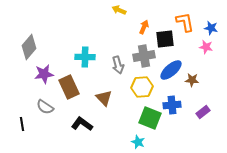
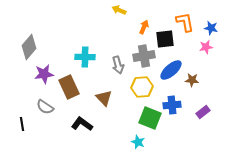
pink star: rotated 24 degrees counterclockwise
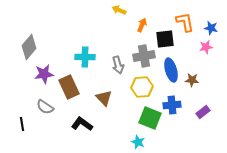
orange arrow: moved 2 px left, 2 px up
blue ellipse: rotated 65 degrees counterclockwise
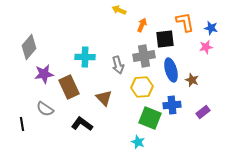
brown star: rotated 16 degrees clockwise
gray semicircle: moved 2 px down
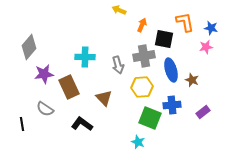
black square: moved 1 px left; rotated 18 degrees clockwise
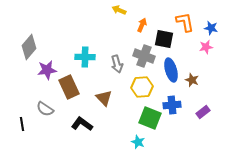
gray cross: rotated 30 degrees clockwise
gray arrow: moved 1 px left, 1 px up
purple star: moved 3 px right, 4 px up
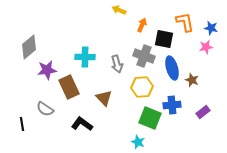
gray diamond: rotated 10 degrees clockwise
blue ellipse: moved 1 px right, 2 px up
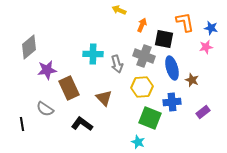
cyan cross: moved 8 px right, 3 px up
brown rectangle: moved 1 px down
blue cross: moved 3 px up
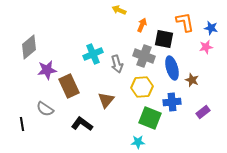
cyan cross: rotated 24 degrees counterclockwise
brown rectangle: moved 2 px up
brown triangle: moved 2 px right, 2 px down; rotated 24 degrees clockwise
cyan star: rotated 24 degrees counterclockwise
